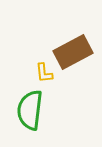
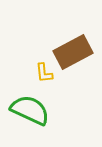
green semicircle: rotated 108 degrees clockwise
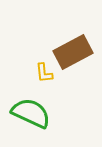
green semicircle: moved 1 px right, 3 px down
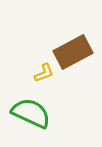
yellow L-shape: rotated 105 degrees counterclockwise
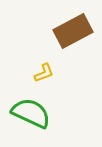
brown rectangle: moved 21 px up
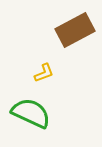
brown rectangle: moved 2 px right, 1 px up
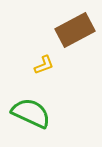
yellow L-shape: moved 8 px up
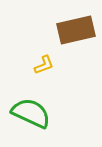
brown rectangle: moved 1 px right; rotated 15 degrees clockwise
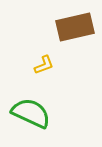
brown rectangle: moved 1 px left, 3 px up
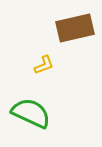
brown rectangle: moved 1 px down
